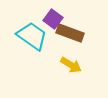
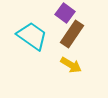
purple square: moved 12 px right, 6 px up
brown rectangle: moved 2 px right, 1 px down; rotated 76 degrees counterclockwise
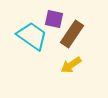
purple square: moved 11 px left, 6 px down; rotated 24 degrees counterclockwise
yellow arrow: rotated 115 degrees clockwise
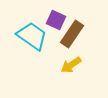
purple square: moved 2 px right, 1 px down; rotated 12 degrees clockwise
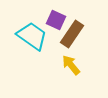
yellow arrow: rotated 85 degrees clockwise
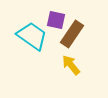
purple square: rotated 12 degrees counterclockwise
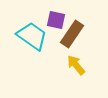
yellow arrow: moved 5 px right
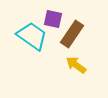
purple square: moved 3 px left, 1 px up
yellow arrow: rotated 15 degrees counterclockwise
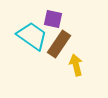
brown rectangle: moved 13 px left, 10 px down
yellow arrow: rotated 40 degrees clockwise
